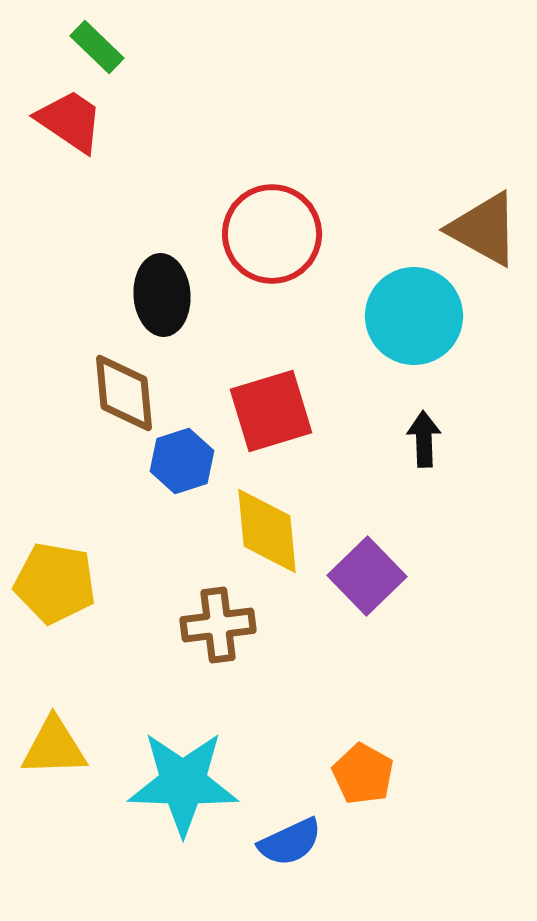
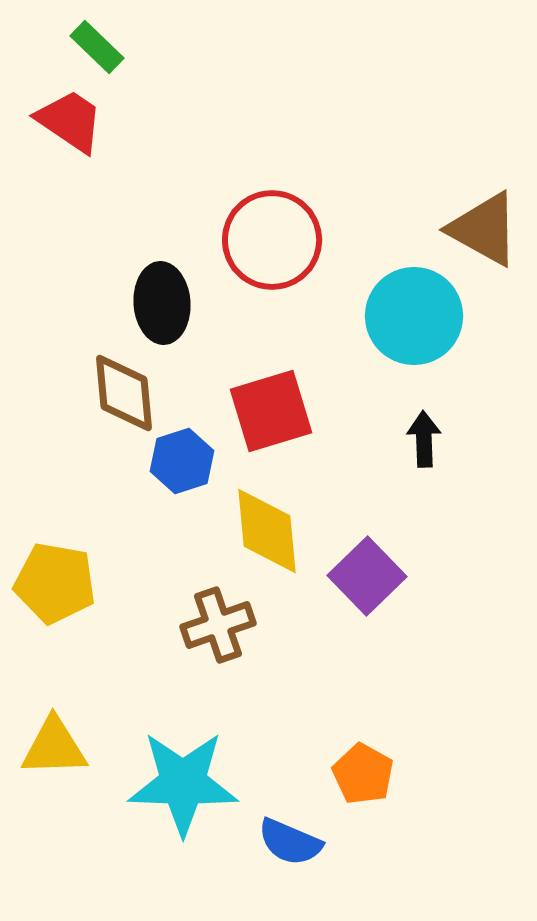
red circle: moved 6 px down
black ellipse: moved 8 px down
brown cross: rotated 12 degrees counterclockwise
blue semicircle: rotated 48 degrees clockwise
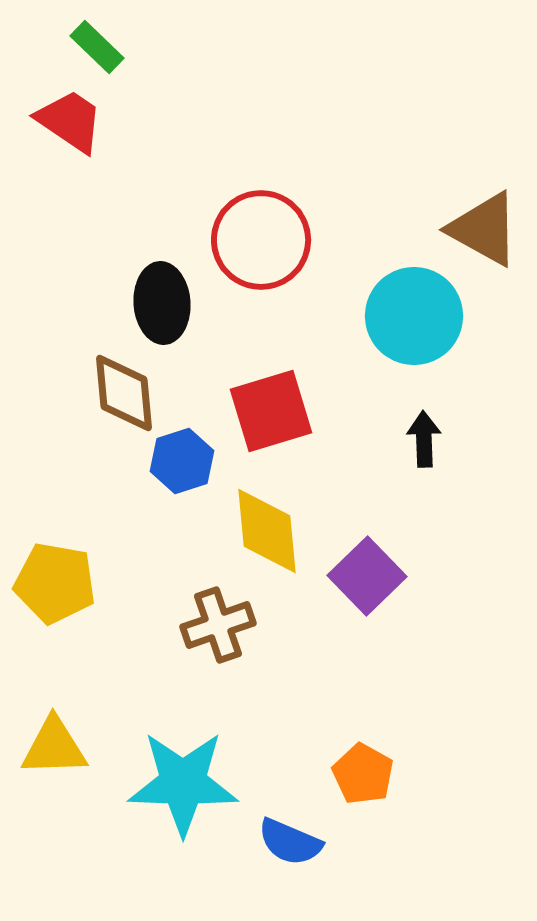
red circle: moved 11 px left
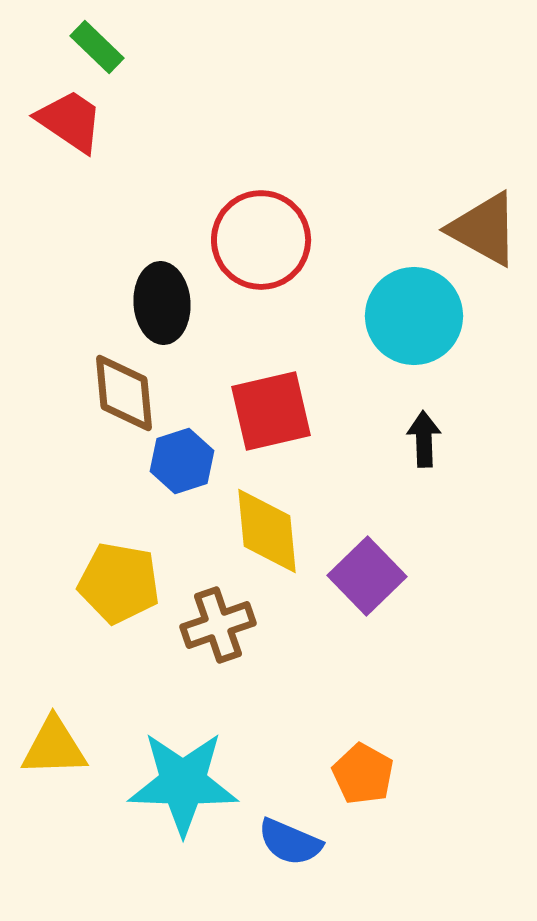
red square: rotated 4 degrees clockwise
yellow pentagon: moved 64 px right
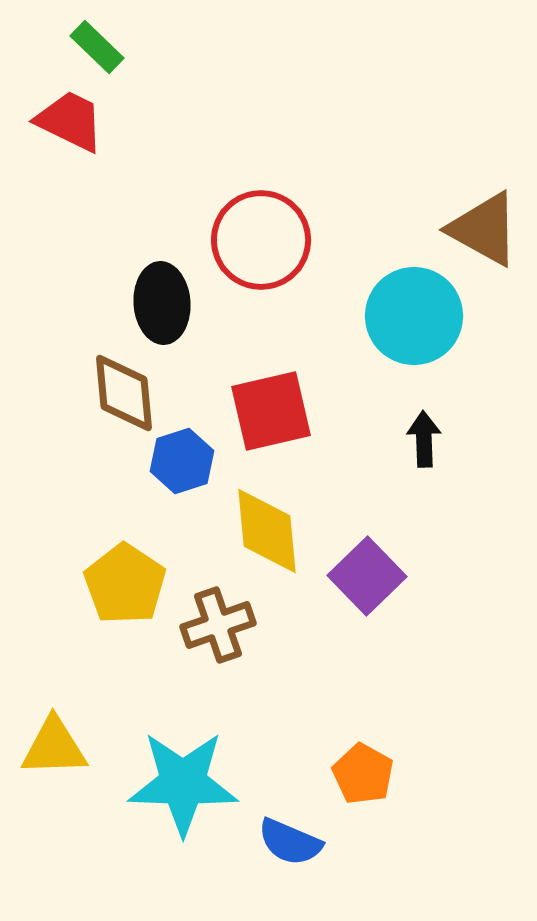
red trapezoid: rotated 8 degrees counterclockwise
yellow pentagon: moved 6 px right, 1 px down; rotated 24 degrees clockwise
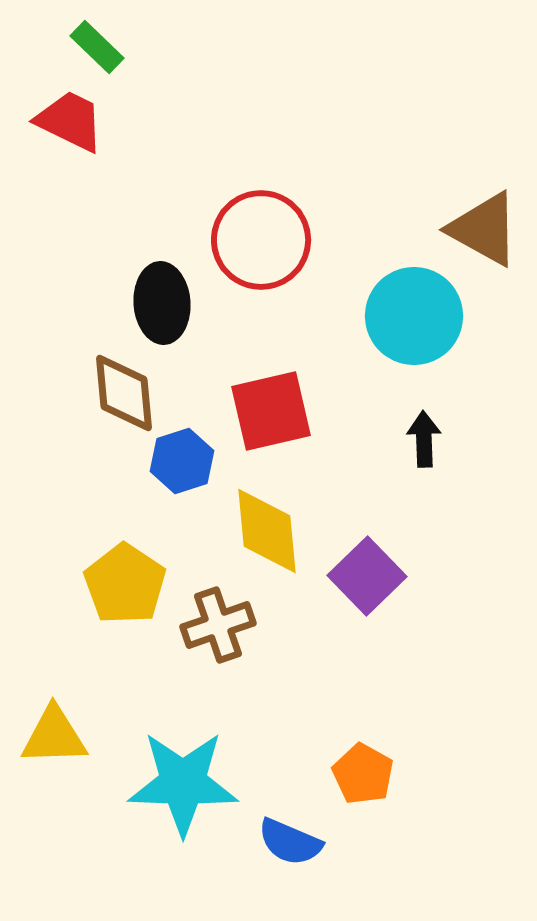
yellow triangle: moved 11 px up
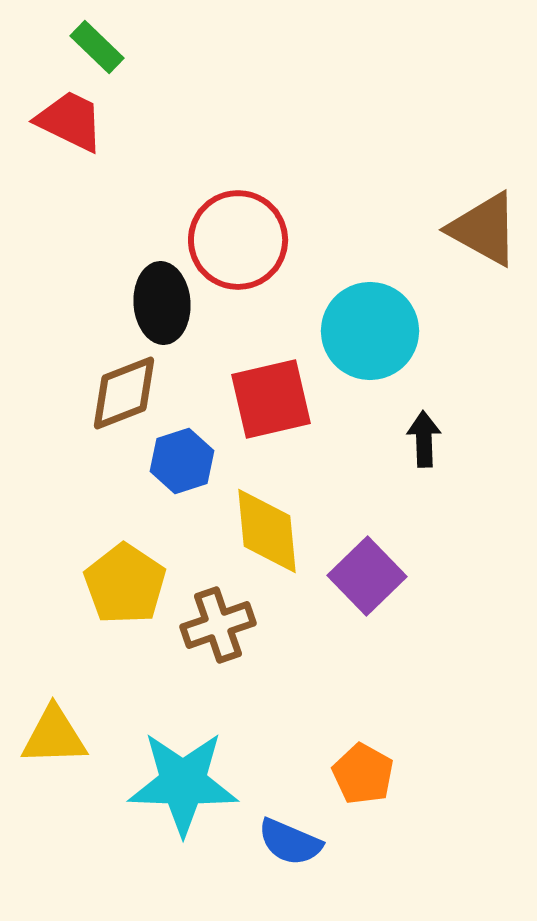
red circle: moved 23 px left
cyan circle: moved 44 px left, 15 px down
brown diamond: rotated 74 degrees clockwise
red square: moved 12 px up
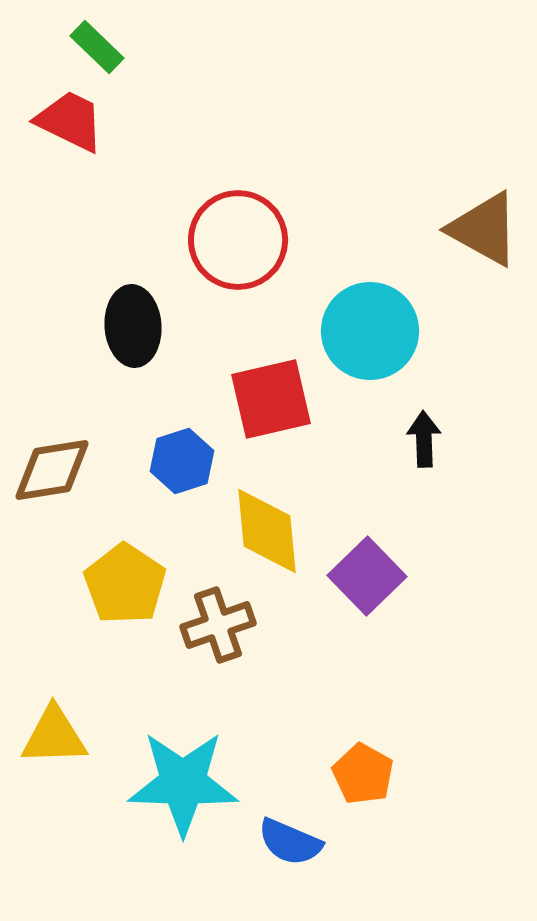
black ellipse: moved 29 px left, 23 px down
brown diamond: moved 72 px left, 77 px down; rotated 12 degrees clockwise
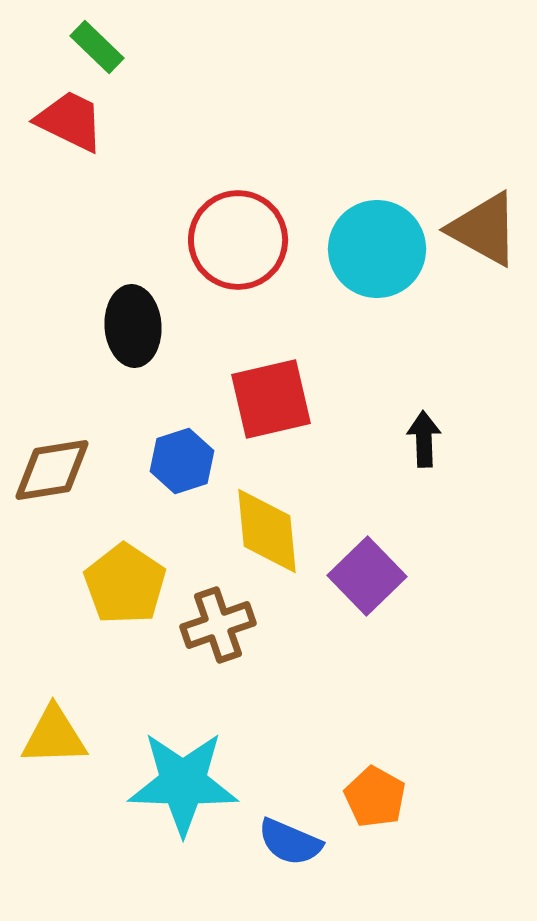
cyan circle: moved 7 px right, 82 px up
orange pentagon: moved 12 px right, 23 px down
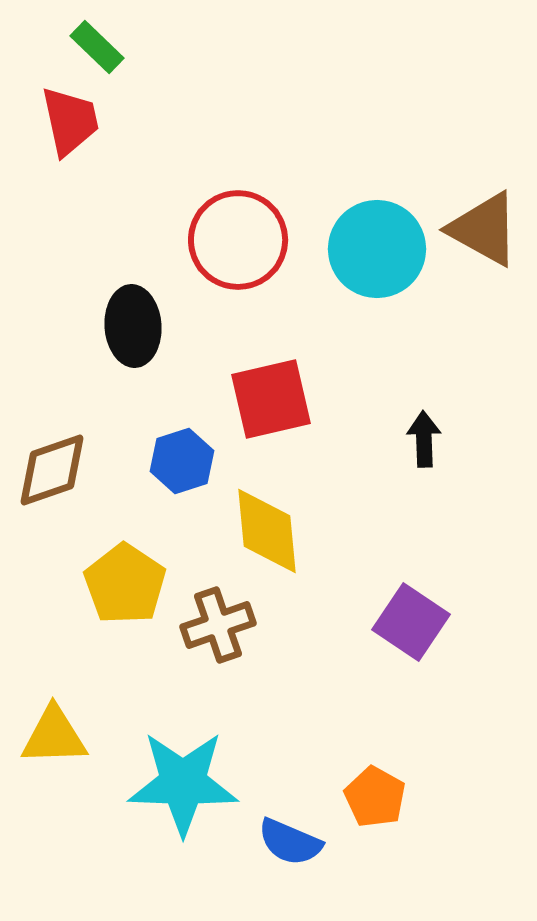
red trapezoid: rotated 52 degrees clockwise
brown diamond: rotated 10 degrees counterclockwise
purple square: moved 44 px right, 46 px down; rotated 12 degrees counterclockwise
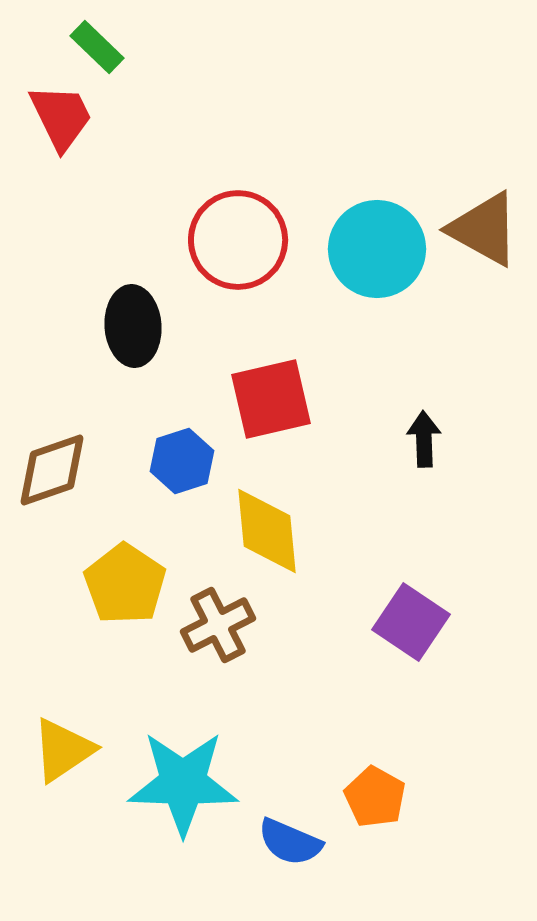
red trapezoid: moved 9 px left, 4 px up; rotated 14 degrees counterclockwise
brown cross: rotated 8 degrees counterclockwise
yellow triangle: moved 9 px right, 14 px down; rotated 32 degrees counterclockwise
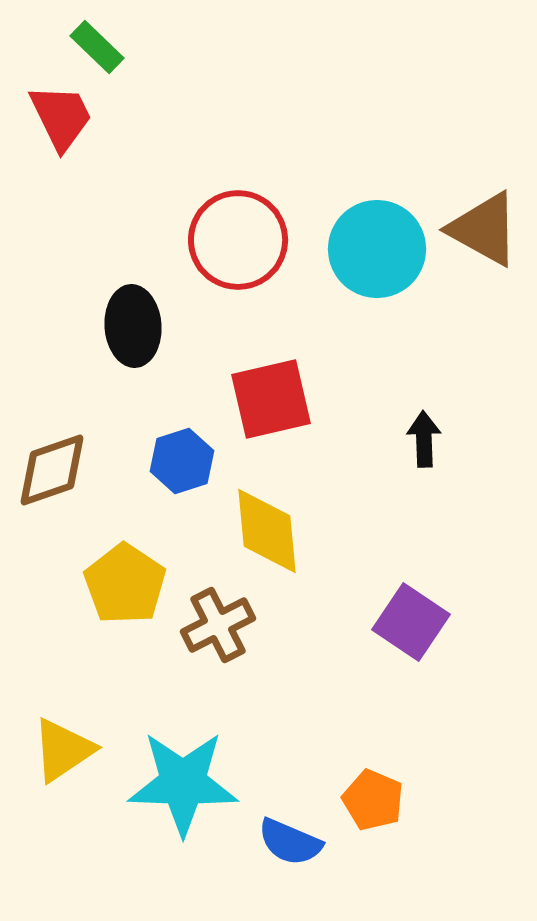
orange pentagon: moved 2 px left, 3 px down; rotated 6 degrees counterclockwise
